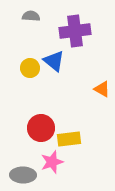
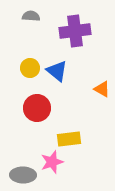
blue triangle: moved 3 px right, 10 px down
red circle: moved 4 px left, 20 px up
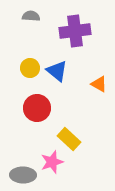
orange triangle: moved 3 px left, 5 px up
yellow rectangle: rotated 50 degrees clockwise
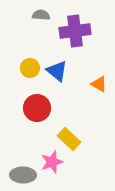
gray semicircle: moved 10 px right, 1 px up
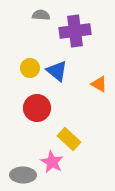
pink star: rotated 25 degrees counterclockwise
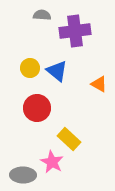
gray semicircle: moved 1 px right
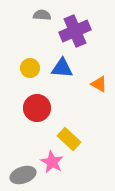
purple cross: rotated 16 degrees counterclockwise
blue triangle: moved 5 px right, 3 px up; rotated 35 degrees counterclockwise
gray ellipse: rotated 20 degrees counterclockwise
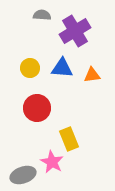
purple cross: rotated 8 degrees counterclockwise
orange triangle: moved 7 px left, 9 px up; rotated 36 degrees counterclockwise
yellow rectangle: rotated 25 degrees clockwise
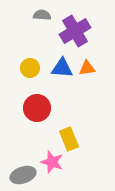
orange triangle: moved 5 px left, 7 px up
pink star: rotated 10 degrees counterclockwise
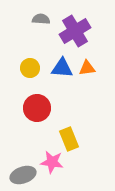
gray semicircle: moved 1 px left, 4 px down
pink star: rotated 10 degrees counterclockwise
